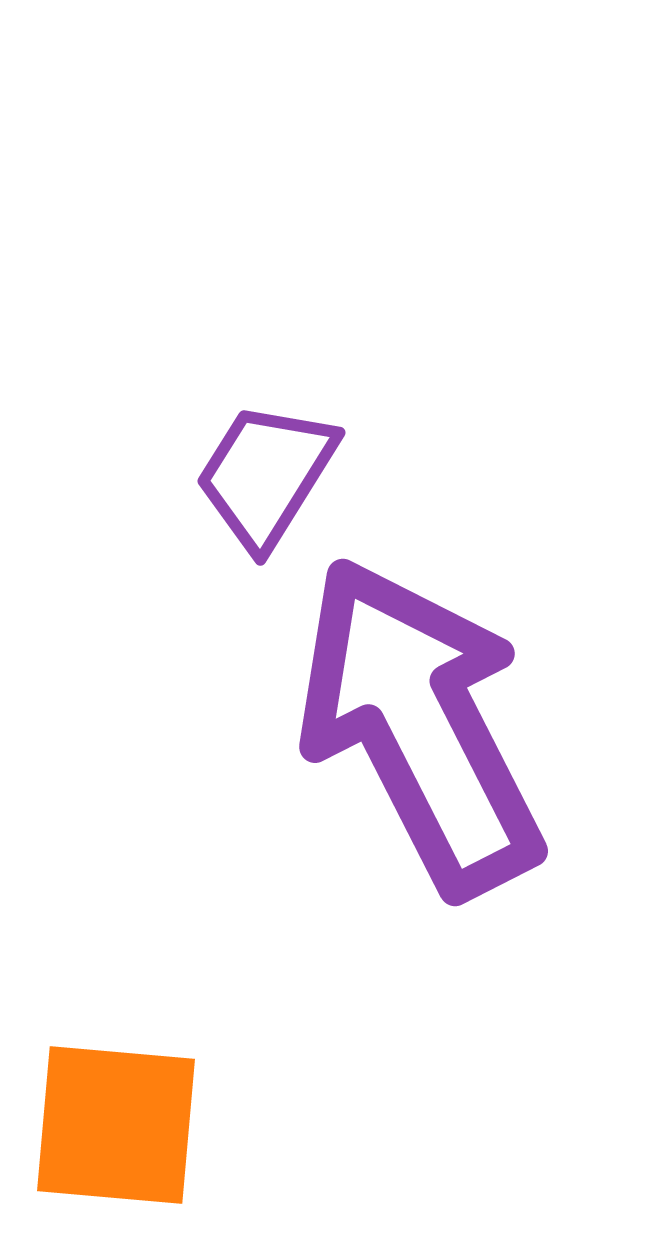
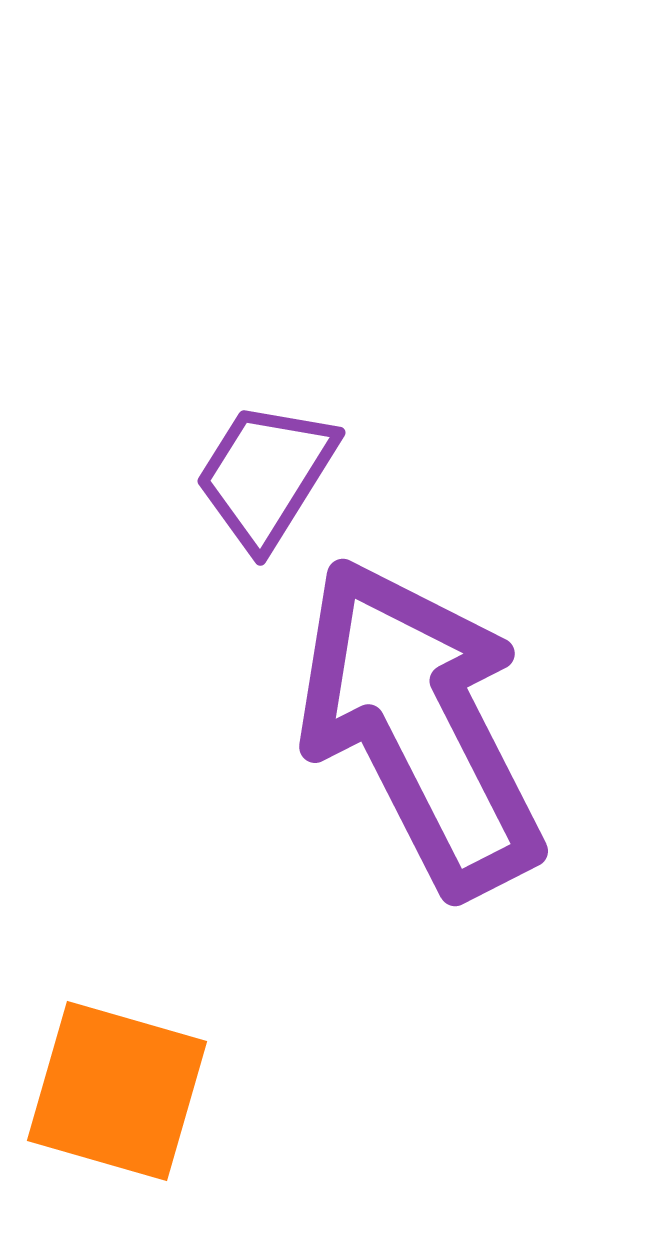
orange square: moved 1 px right, 34 px up; rotated 11 degrees clockwise
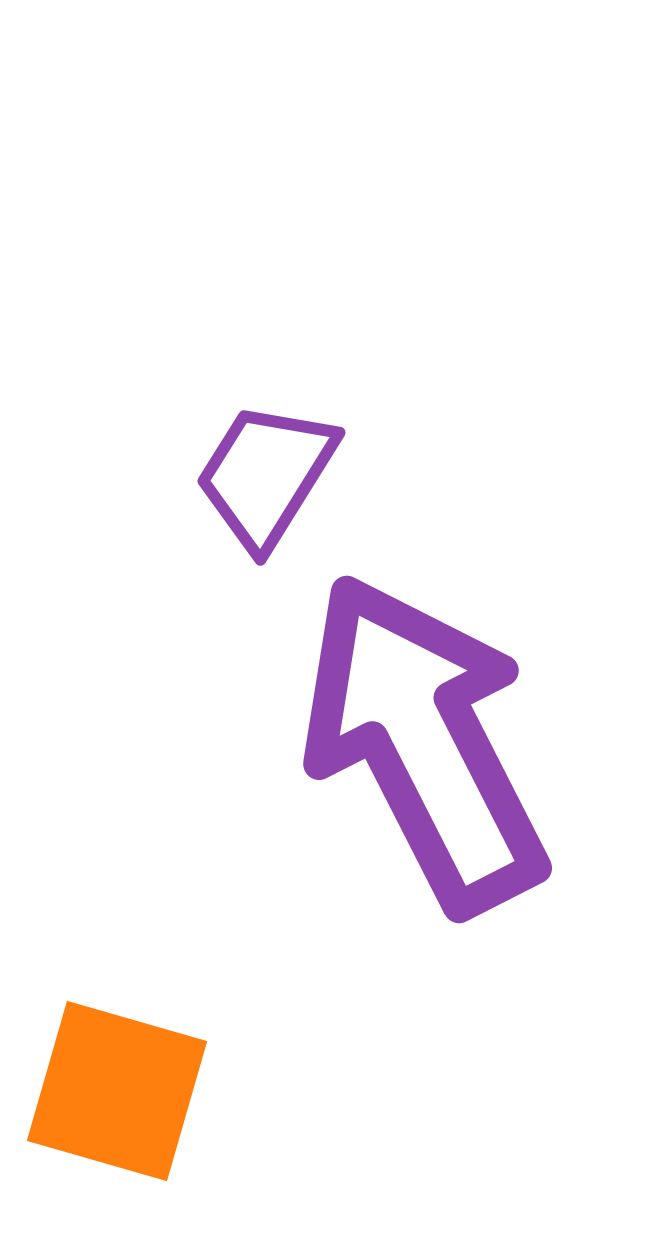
purple arrow: moved 4 px right, 17 px down
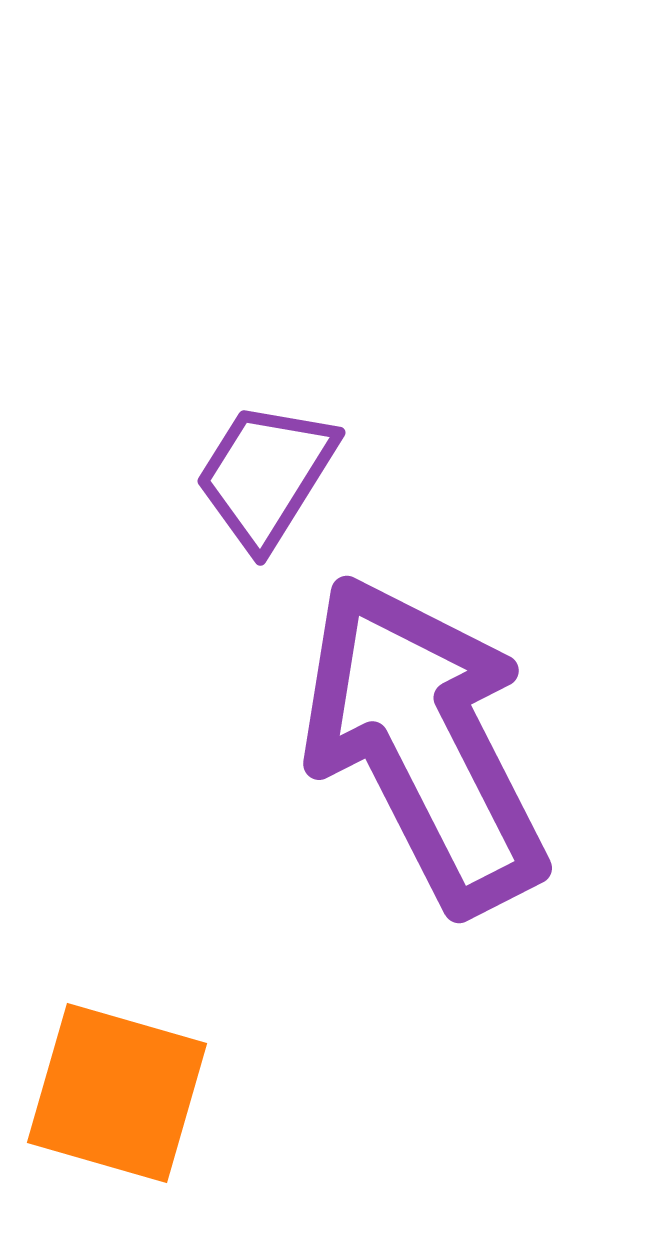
orange square: moved 2 px down
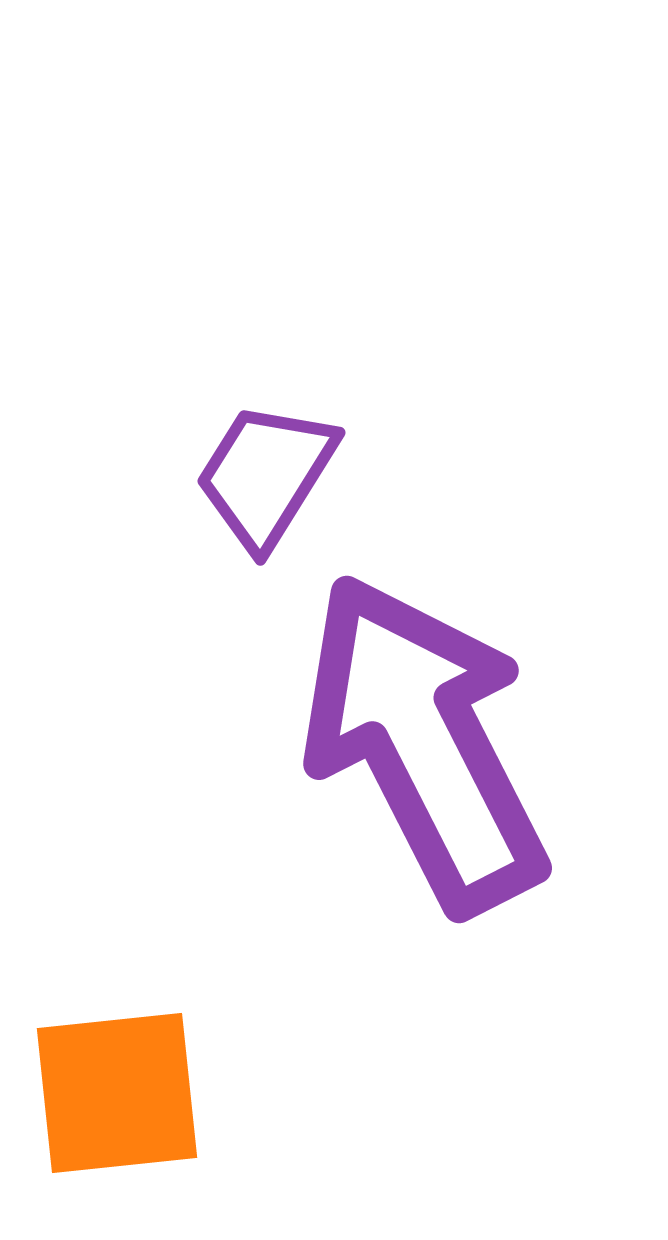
orange square: rotated 22 degrees counterclockwise
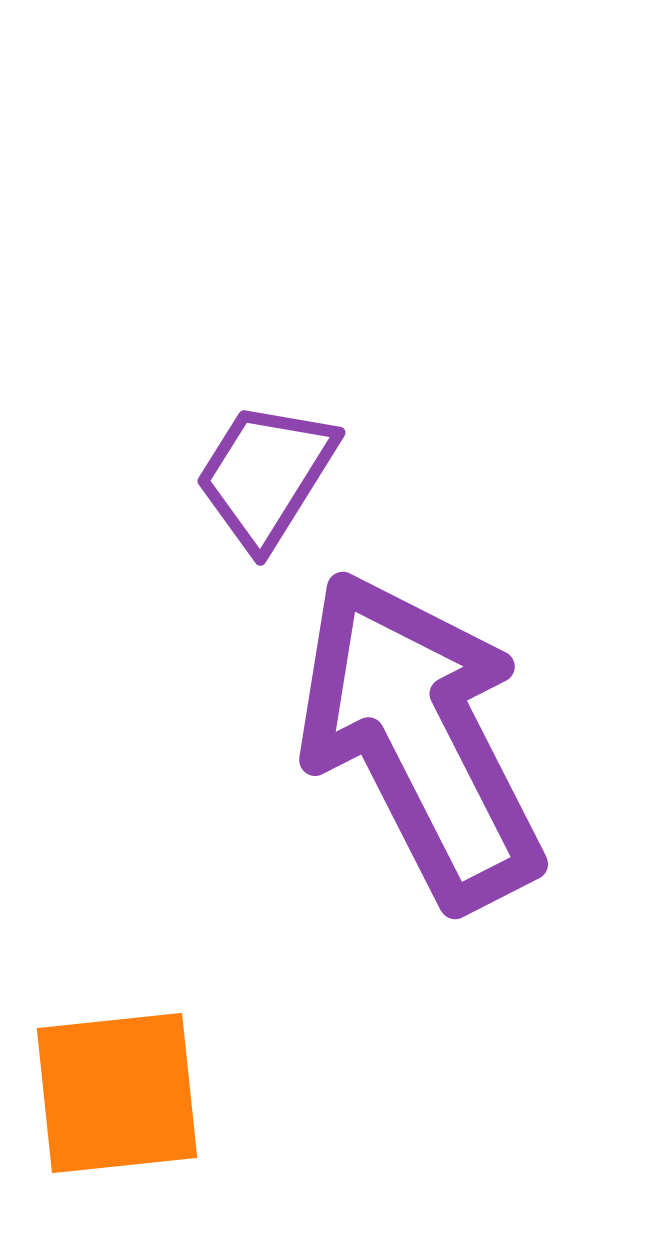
purple arrow: moved 4 px left, 4 px up
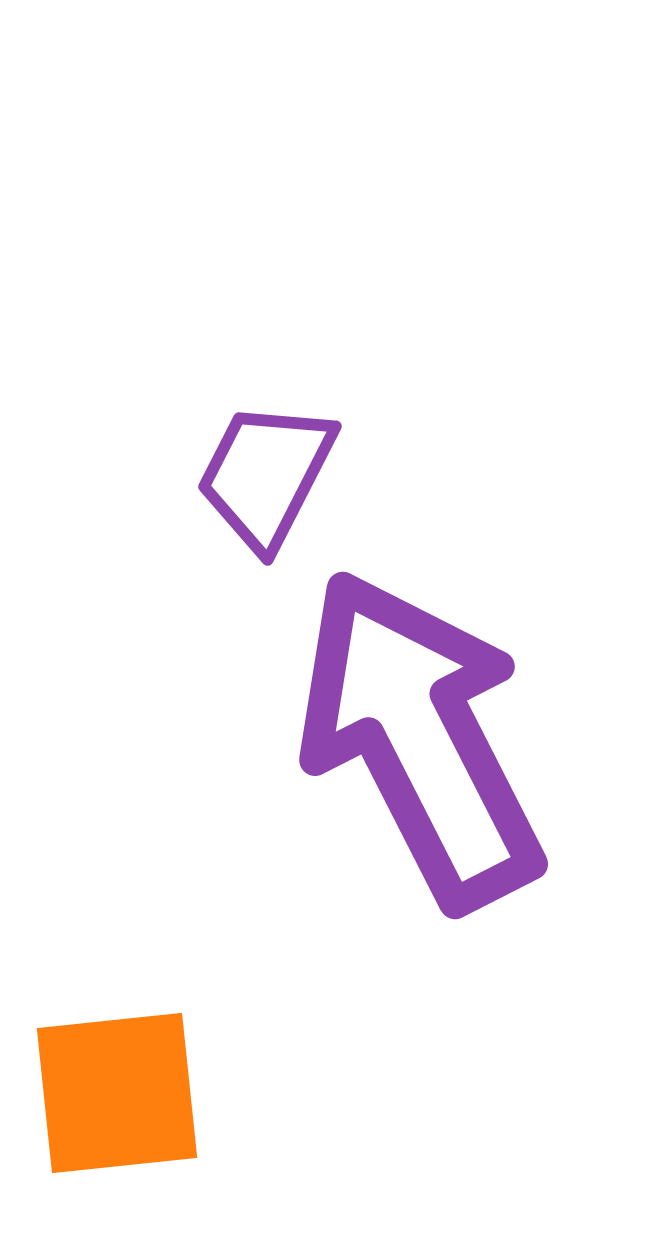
purple trapezoid: rotated 5 degrees counterclockwise
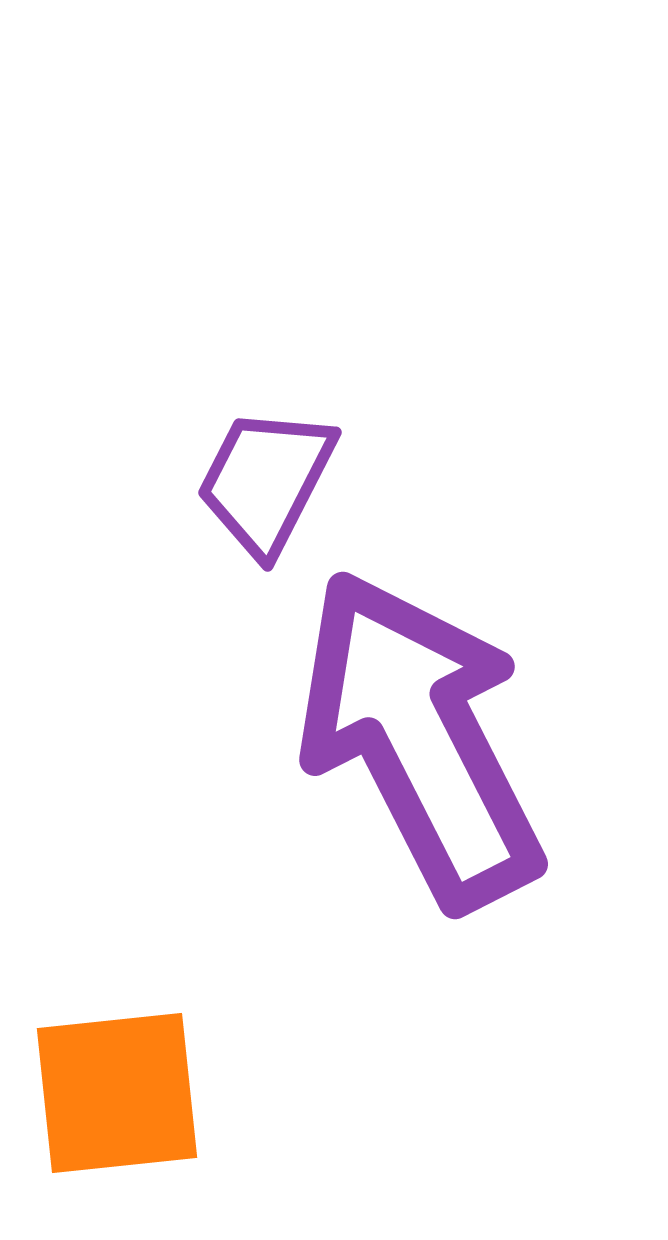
purple trapezoid: moved 6 px down
